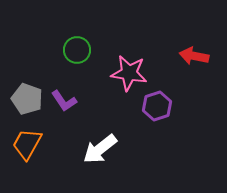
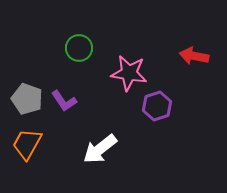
green circle: moved 2 px right, 2 px up
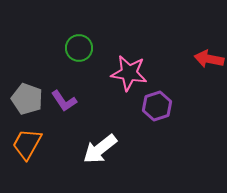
red arrow: moved 15 px right, 3 px down
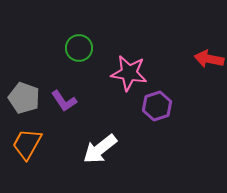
gray pentagon: moved 3 px left, 1 px up
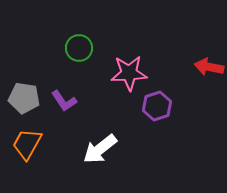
red arrow: moved 8 px down
pink star: rotated 12 degrees counterclockwise
gray pentagon: rotated 12 degrees counterclockwise
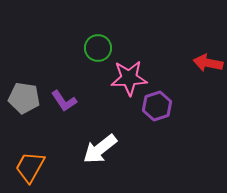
green circle: moved 19 px right
red arrow: moved 1 px left, 4 px up
pink star: moved 5 px down
orange trapezoid: moved 3 px right, 23 px down
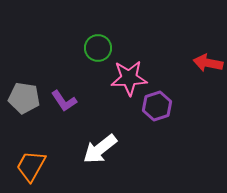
orange trapezoid: moved 1 px right, 1 px up
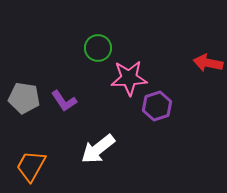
white arrow: moved 2 px left
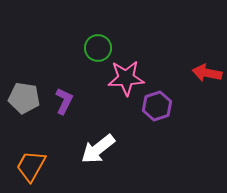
red arrow: moved 1 px left, 10 px down
pink star: moved 3 px left
purple L-shape: rotated 120 degrees counterclockwise
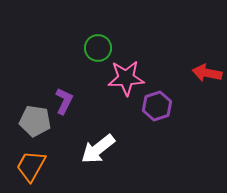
gray pentagon: moved 11 px right, 23 px down
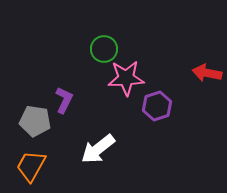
green circle: moved 6 px right, 1 px down
purple L-shape: moved 1 px up
